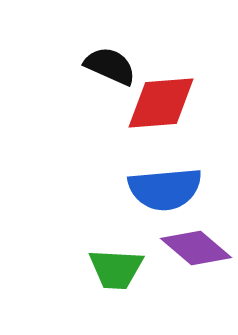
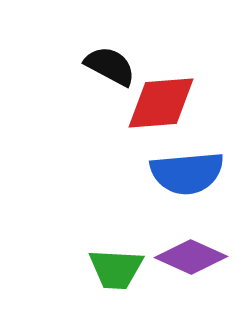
black semicircle: rotated 4 degrees clockwise
blue semicircle: moved 22 px right, 16 px up
purple diamond: moved 5 px left, 9 px down; rotated 16 degrees counterclockwise
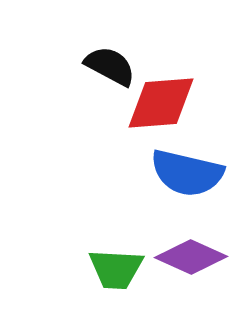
blue semicircle: rotated 18 degrees clockwise
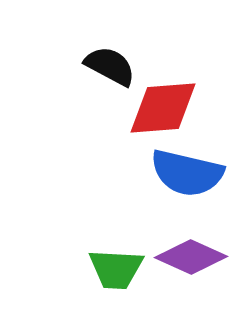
red diamond: moved 2 px right, 5 px down
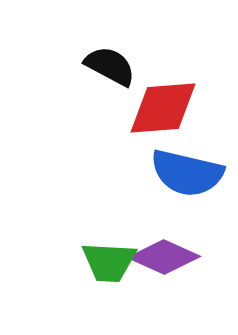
purple diamond: moved 27 px left
green trapezoid: moved 7 px left, 7 px up
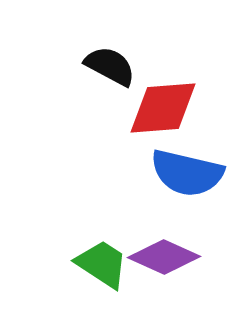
green trapezoid: moved 7 px left, 2 px down; rotated 150 degrees counterclockwise
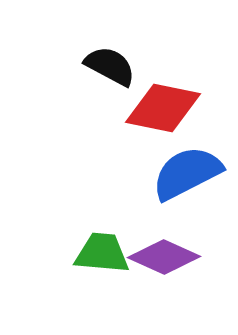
red diamond: rotated 16 degrees clockwise
blue semicircle: rotated 140 degrees clockwise
green trapezoid: moved 11 px up; rotated 28 degrees counterclockwise
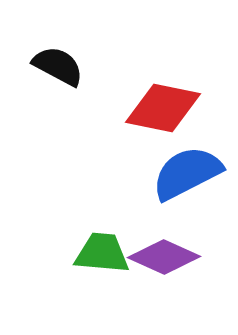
black semicircle: moved 52 px left
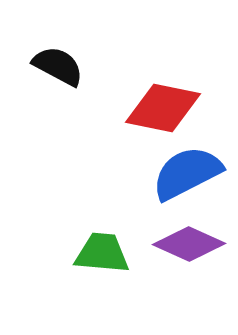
purple diamond: moved 25 px right, 13 px up
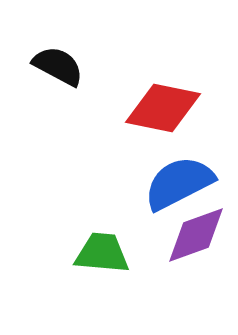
blue semicircle: moved 8 px left, 10 px down
purple diamond: moved 7 px right, 9 px up; rotated 44 degrees counterclockwise
